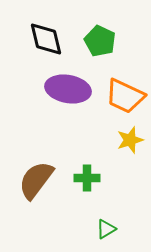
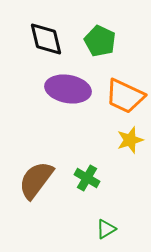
green cross: rotated 30 degrees clockwise
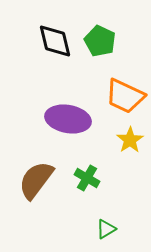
black diamond: moved 9 px right, 2 px down
purple ellipse: moved 30 px down
yellow star: rotated 16 degrees counterclockwise
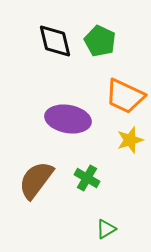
yellow star: rotated 16 degrees clockwise
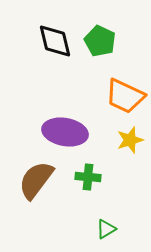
purple ellipse: moved 3 px left, 13 px down
green cross: moved 1 px right, 1 px up; rotated 25 degrees counterclockwise
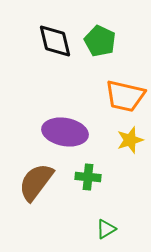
orange trapezoid: rotated 12 degrees counterclockwise
brown semicircle: moved 2 px down
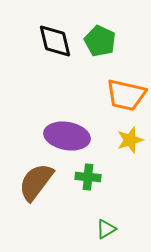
orange trapezoid: moved 1 px right, 1 px up
purple ellipse: moved 2 px right, 4 px down
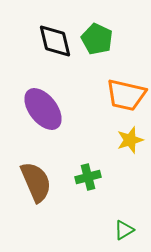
green pentagon: moved 3 px left, 2 px up
purple ellipse: moved 24 px left, 27 px up; rotated 42 degrees clockwise
green cross: rotated 20 degrees counterclockwise
brown semicircle: rotated 120 degrees clockwise
green triangle: moved 18 px right, 1 px down
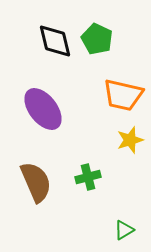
orange trapezoid: moved 3 px left
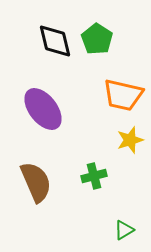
green pentagon: rotated 8 degrees clockwise
green cross: moved 6 px right, 1 px up
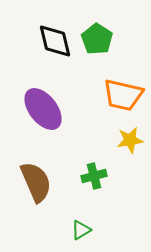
yellow star: rotated 8 degrees clockwise
green triangle: moved 43 px left
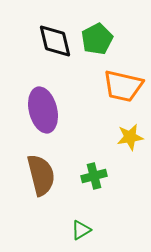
green pentagon: rotated 12 degrees clockwise
orange trapezoid: moved 9 px up
purple ellipse: moved 1 px down; rotated 24 degrees clockwise
yellow star: moved 3 px up
brown semicircle: moved 5 px right, 7 px up; rotated 9 degrees clockwise
